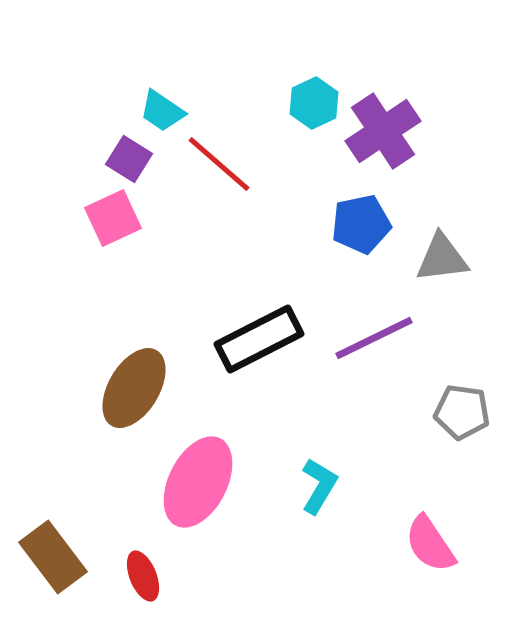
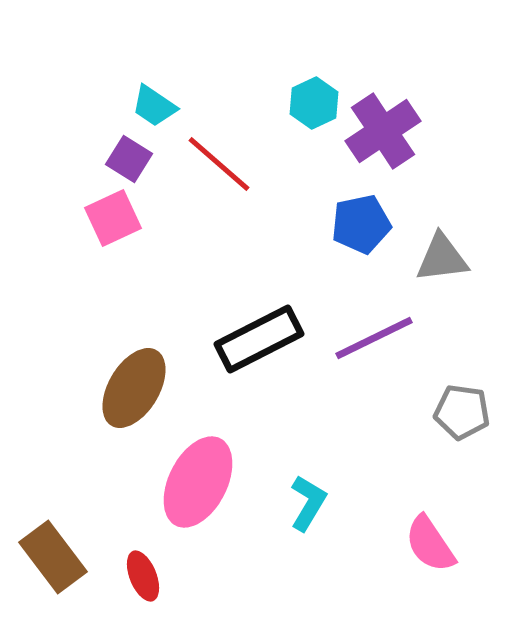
cyan trapezoid: moved 8 px left, 5 px up
cyan L-shape: moved 11 px left, 17 px down
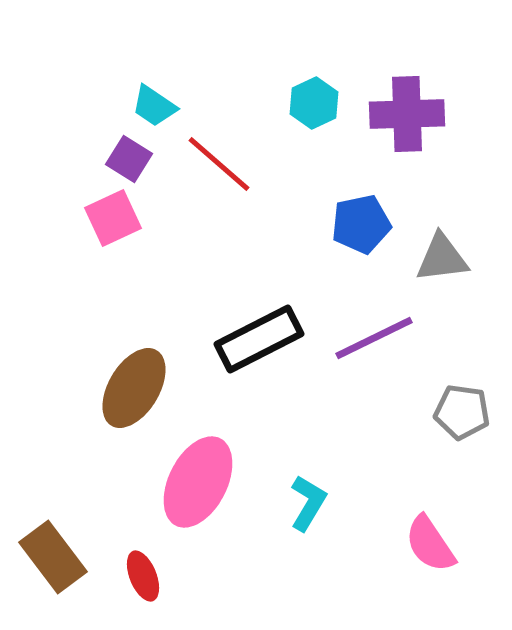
purple cross: moved 24 px right, 17 px up; rotated 32 degrees clockwise
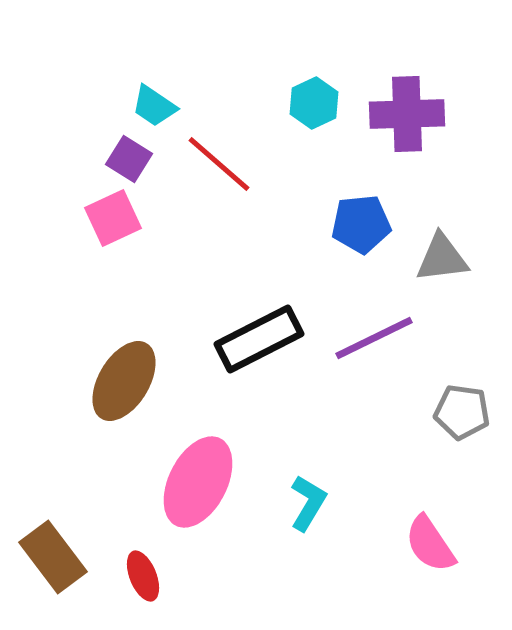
blue pentagon: rotated 6 degrees clockwise
brown ellipse: moved 10 px left, 7 px up
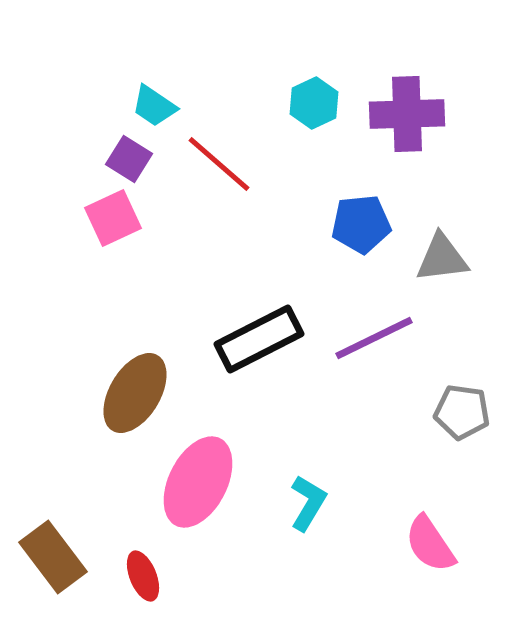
brown ellipse: moved 11 px right, 12 px down
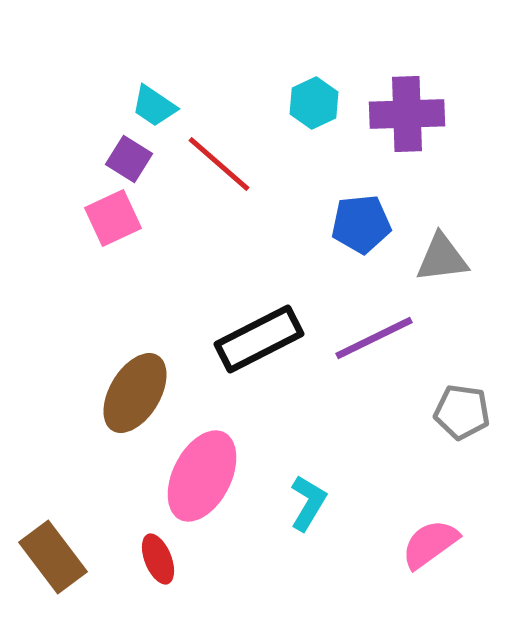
pink ellipse: moved 4 px right, 6 px up
pink semicircle: rotated 88 degrees clockwise
red ellipse: moved 15 px right, 17 px up
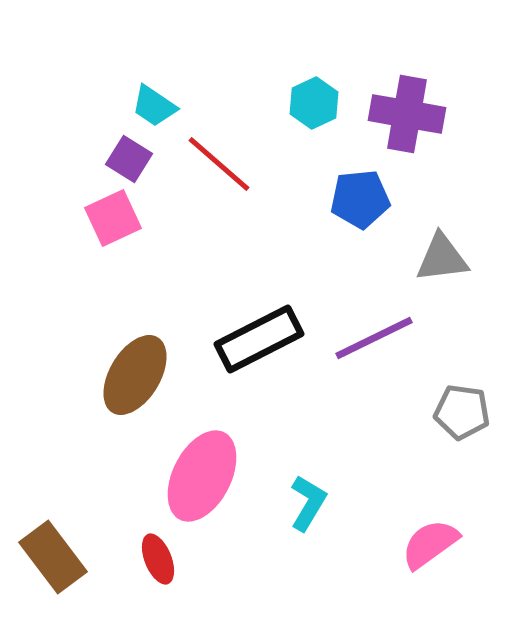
purple cross: rotated 12 degrees clockwise
blue pentagon: moved 1 px left, 25 px up
brown ellipse: moved 18 px up
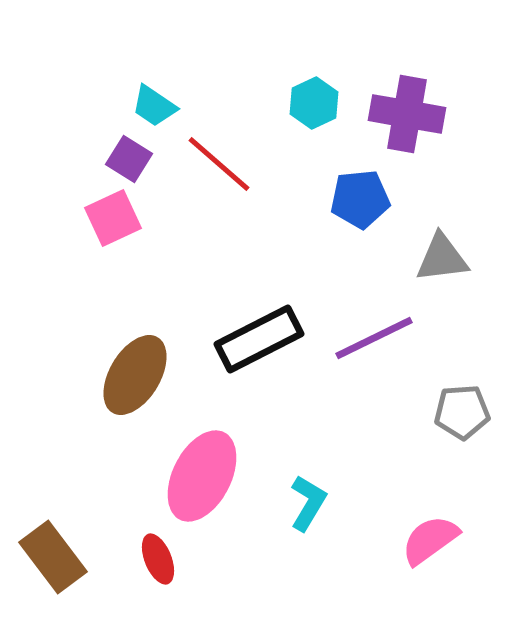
gray pentagon: rotated 12 degrees counterclockwise
pink semicircle: moved 4 px up
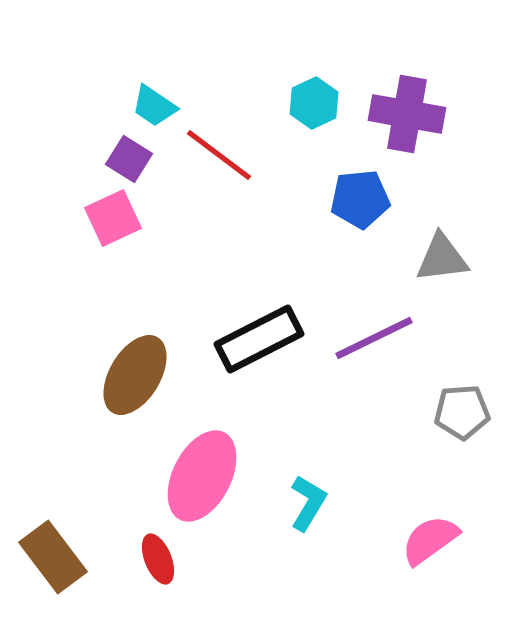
red line: moved 9 px up; rotated 4 degrees counterclockwise
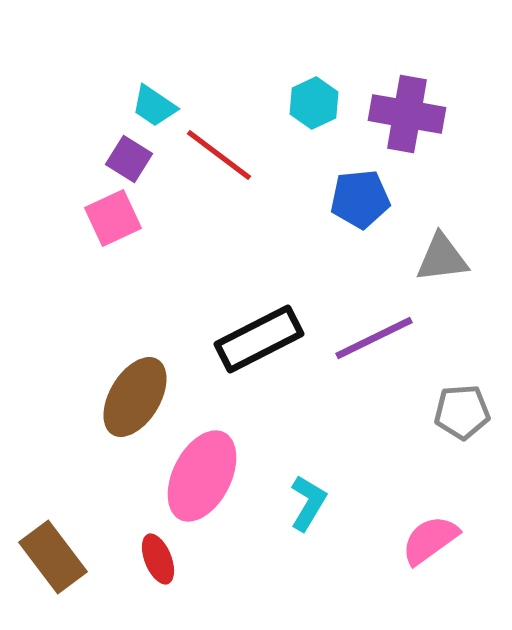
brown ellipse: moved 22 px down
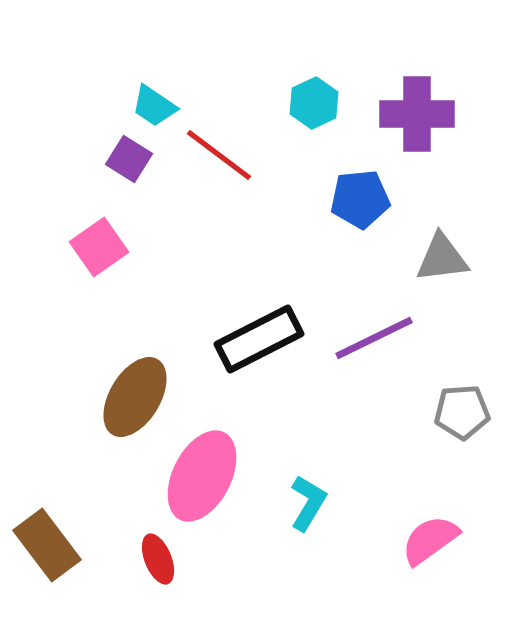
purple cross: moved 10 px right; rotated 10 degrees counterclockwise
pink square: moved 14 px left, 29 px down; rotated 10 degrees counterclockwise
brown rectangle: moved 6 px left, 12 px up
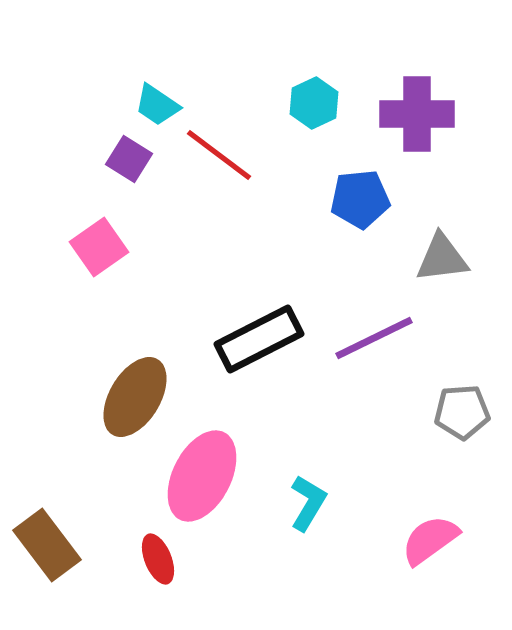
cyan trapezoid: moved 3 px right, 1 px up
